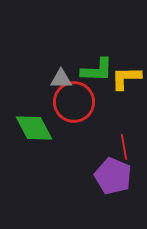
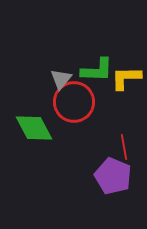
gray triangle: rotated 50 degrees counterclockwise
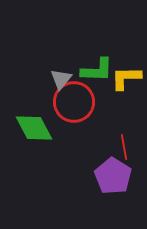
purple pentagon: rotated 9 degrees clockwise
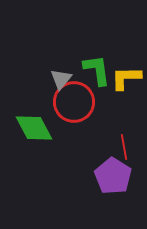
green L-shape: rotated 100 degrees counterclockwise
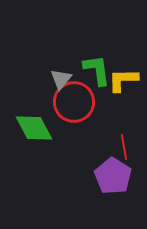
yellow L-shape: moved 3 px left, 2 px down
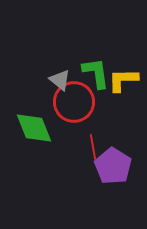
green L-shape: moved 1 px left, 3 px down
gray triangle: moved 1 px left, 1 px down; rotated 30 degrees counterclockwise
green diamond: rotated 6 degrees clockwise
red line: moved 31 px left
purple pentagon: moved 10 px up
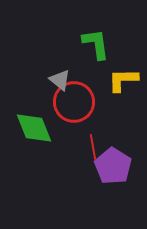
green L-shape: moved 29 px up
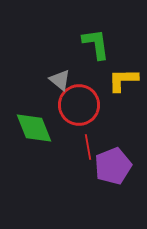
red circle: moved 5 px right, 3 px down
red line: moved 5 px left
purple pentagon: rotated 18 degrees clockwise
